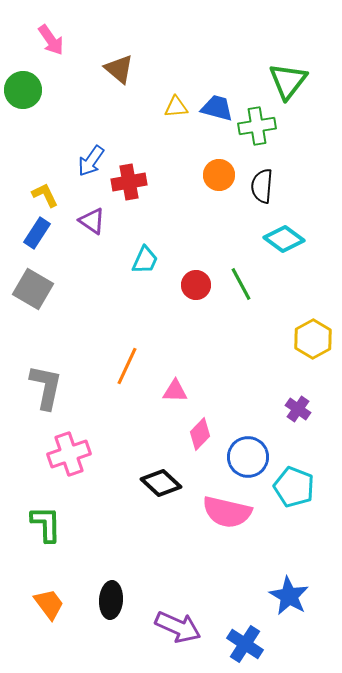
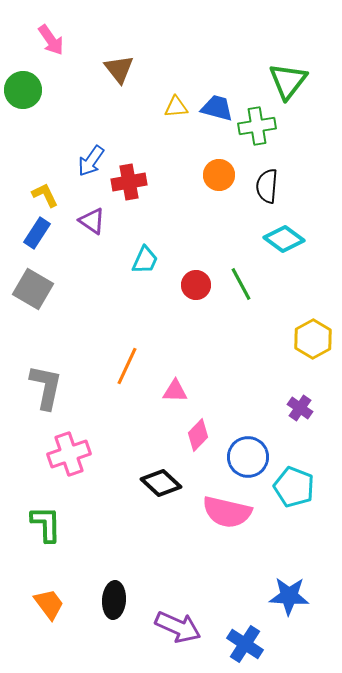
brown triangle: rotated 12 degrees clockwise
black semicircle: moved 5 px right
purple cross: moved 2 px right, 1 px up
pink diamond: moved 2 px left, 1 px down
blue star: rotated 27 degrees counterclockwise
black ellipse: moved 3 px right
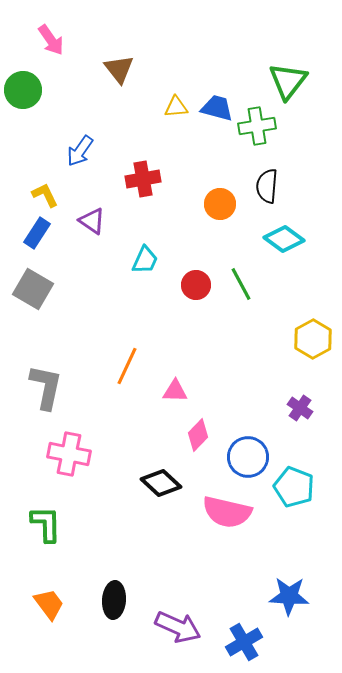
blue arrow: moved 11 px left, 10 px up
orange circle: moved 1 px right, 29 px down
red cross: moved 14 px right, 3 px up
pink cross: rotated 30 degrees clockwise
blue cross: moved 1 px left, 2 px up; rotated 27 degrees clockwise
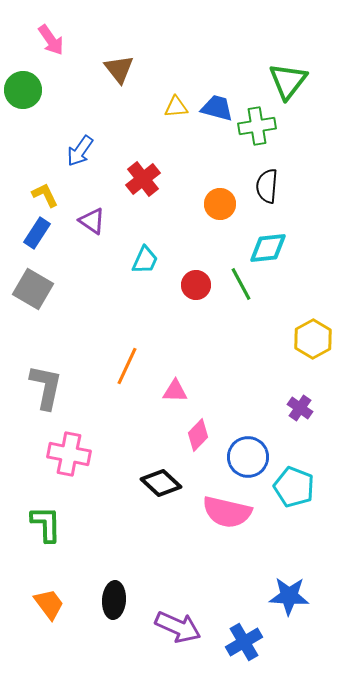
red cross: rotated 28 degrees counterclockwise
cyan diamond: moved 16 px left, 9 px down; rotated 42 degrees counterclockwise
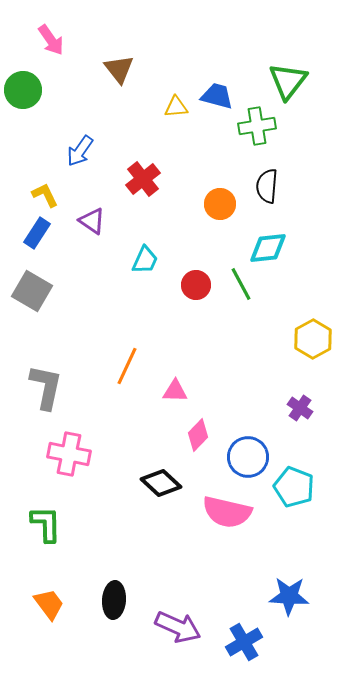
blue trapezoid: moved 12 px up
gray square: moved 1 px left, 2 px down
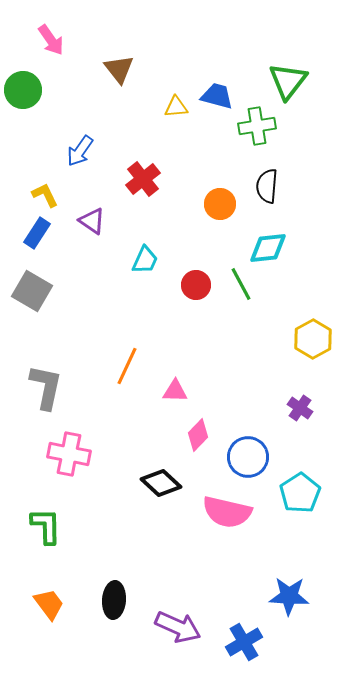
cyan pentagon: moved 6 px right, 6 px down; rotated 18 degrees clockwise
green L-shape: moved 2 px down
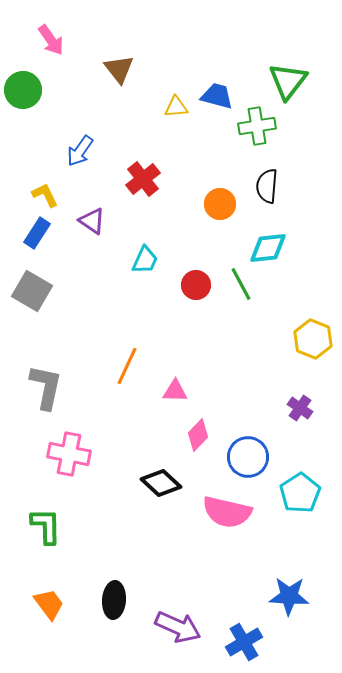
yellow hexagon: rotated 9 degrees counterclockwise
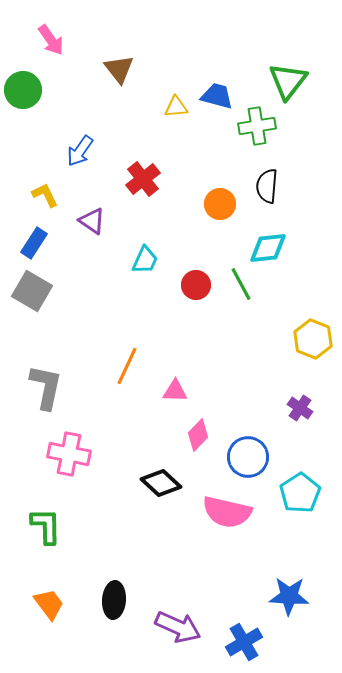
blue rectangle: moved 3 px left, 10 px down
